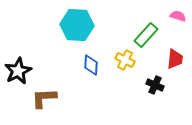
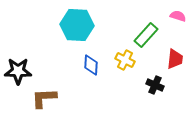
black star: rotated 28 degrees clockwise
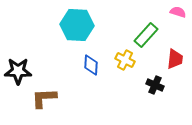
pink semicircle: moved 4 px up
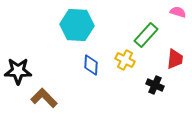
brown L-shape: rotated 48 degrees clockwise
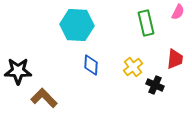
pink semicircle: rotated 98 degrees clockwise
green rectangle: moved 12 px up; rotated 55 degrees counterclockwise
yellow cross: moved 8 px right, 7 px down; rotated 24 degrees clockwise
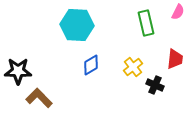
blue diamond: rotated 55 degrees clockwise
brown L-shape: moved 5 px left
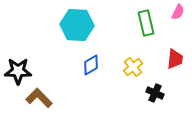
black cross: moved 8 px down
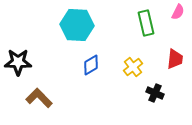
black star: moved 9 px up
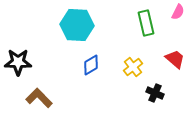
red trapezoid: rotated 55 degrees counterclockwise
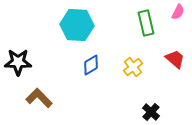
black cross: moved 4 px left, 19 px down; rotated 18 degrees clockwise
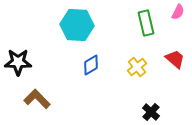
yellow cross: moved 4 px right
brown L-shape: moved 2 px left, 1 px down
